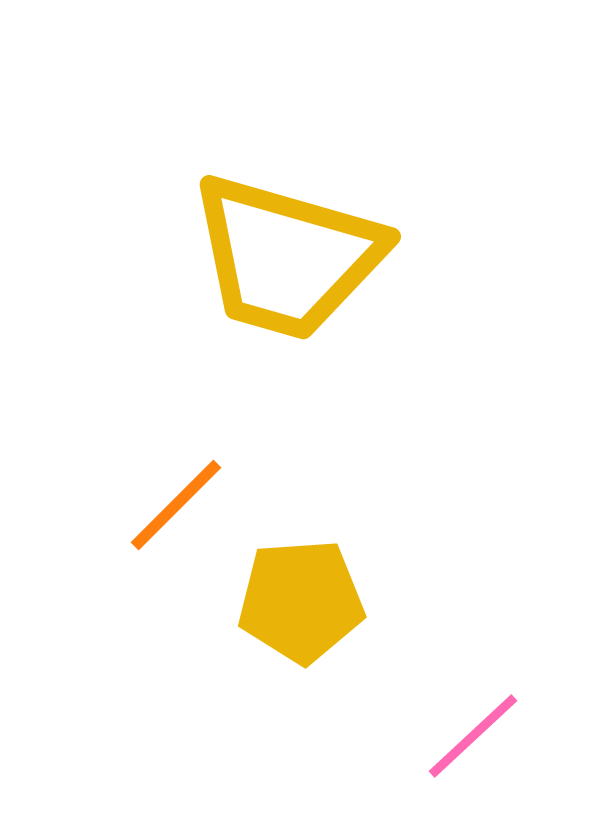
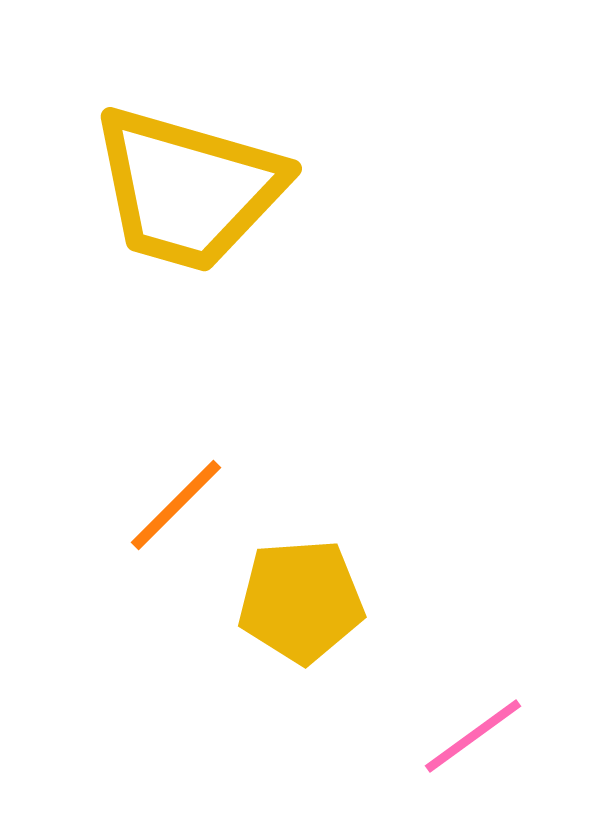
yellow trapezoid: moved 99 px left, 68 px up
pink line: rotated 7 degrees clockwise
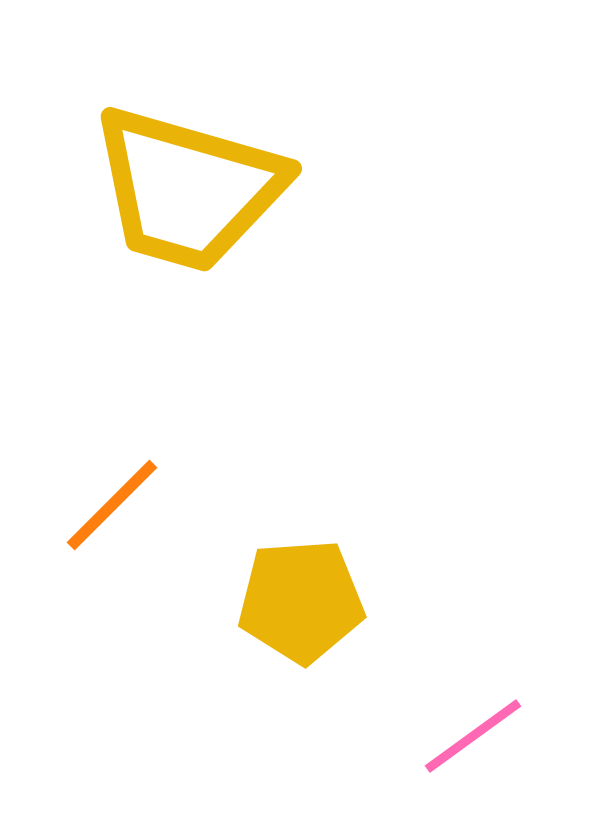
orange line: moved 64 px left
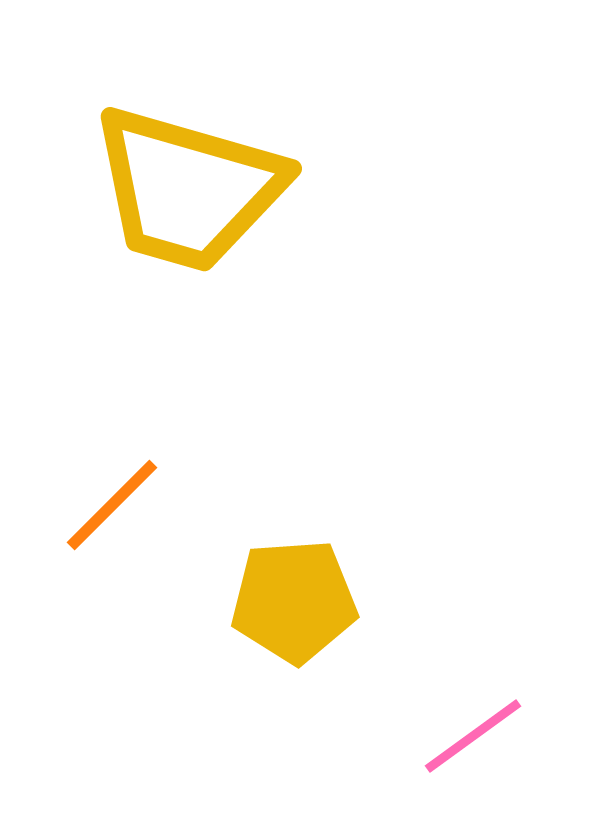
yellow pentagon: moved 7 px left
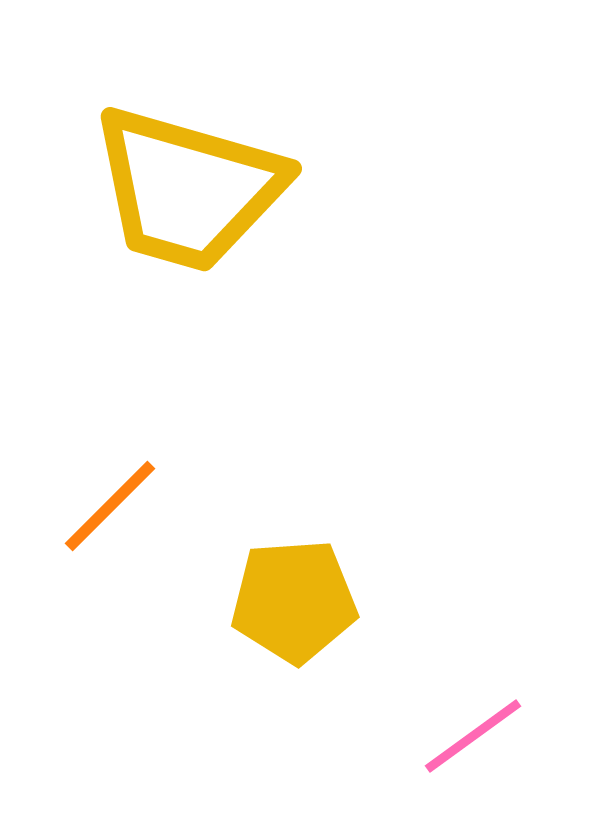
orange line: moved 2 px left, 1 px down
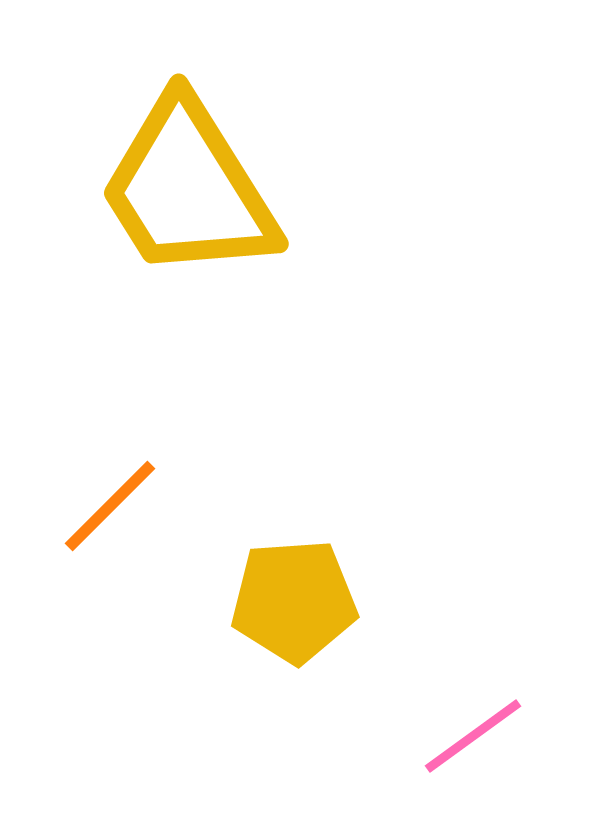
yellow trapezoid: rotated 42 degrees clockwise
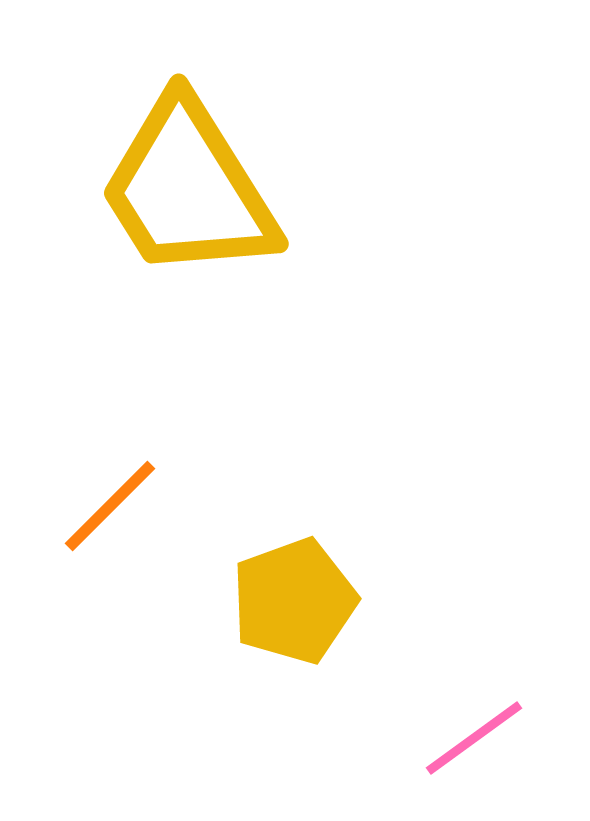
yellow pentagon: rotated 16 degrees counterclockwise
pink line: moved 1 px right, 2 px down
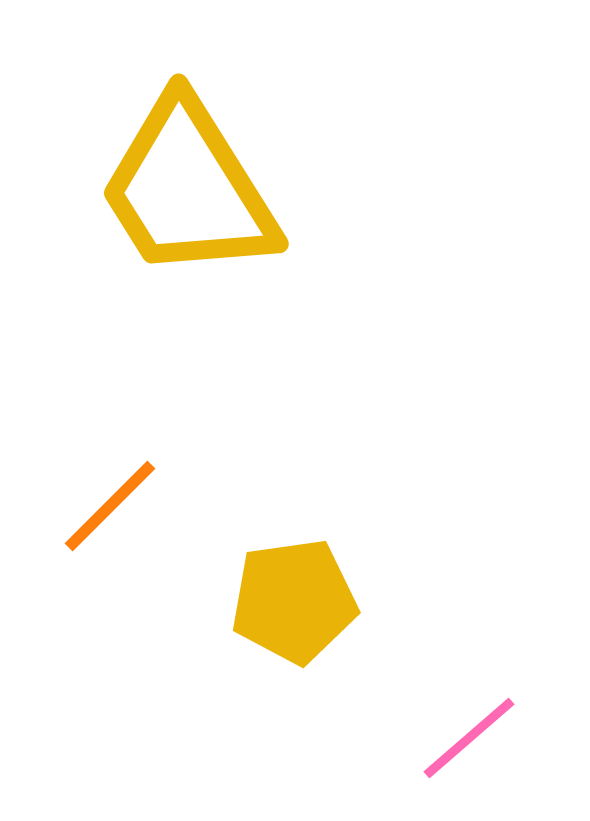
yellow pentagon: rotated 12 degrees clockwise
pink line: moved 5 px left; rotated 5 degrees counterclockwise
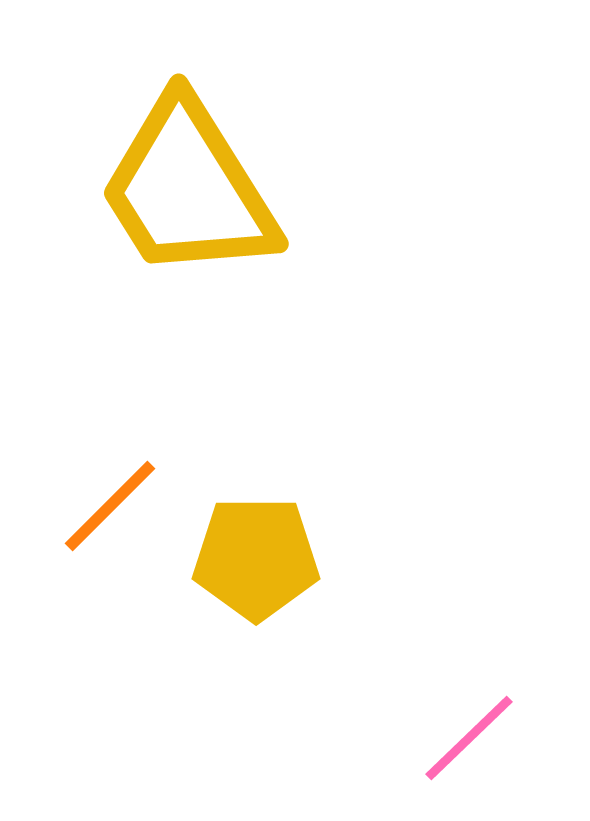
yellow pentagon: moved 38 px left, 43 px up; rotated 8 degrees clockwise
pink line: rotated 3 degrees counterclockwise
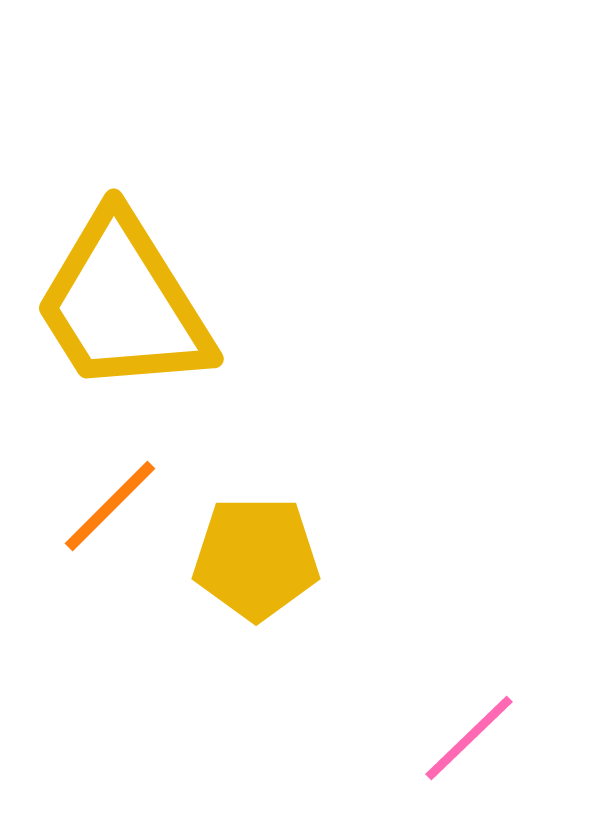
yellow trapezoid: moved 65 px left, 115 px down
